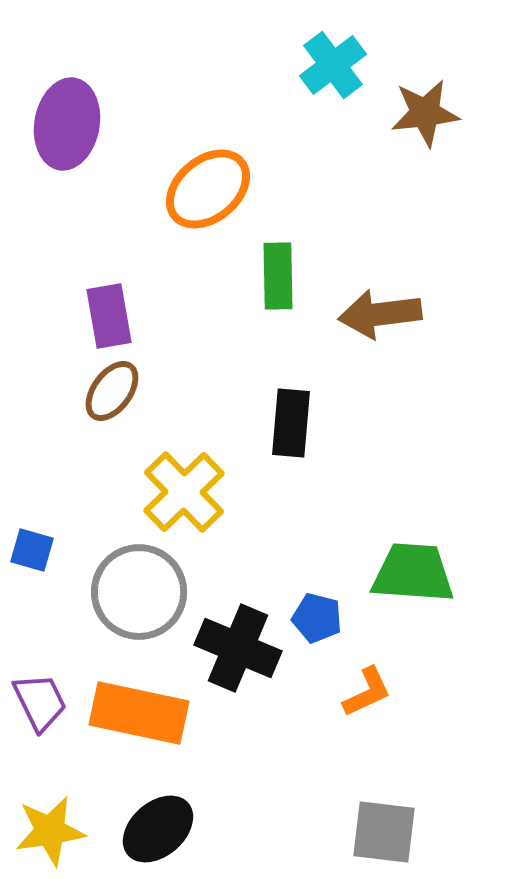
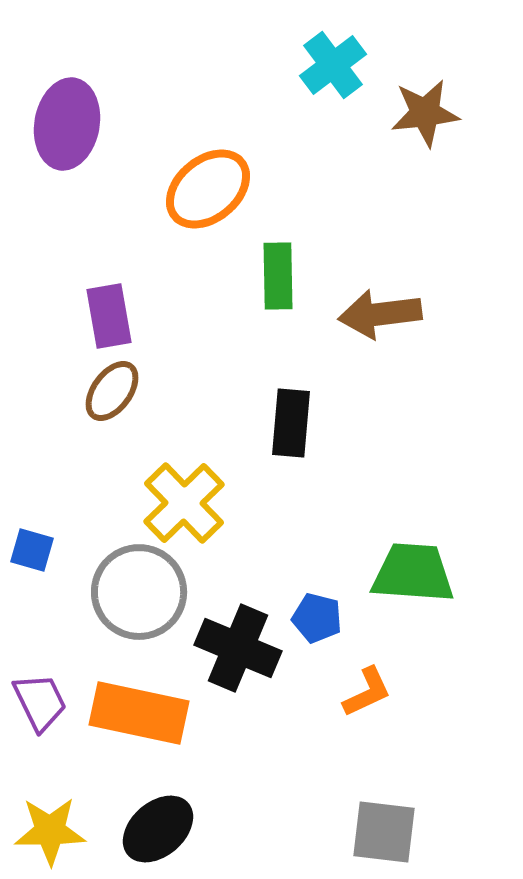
yellow cross: moved 11 px down
yellow star: rotated 8 degrees clockwise
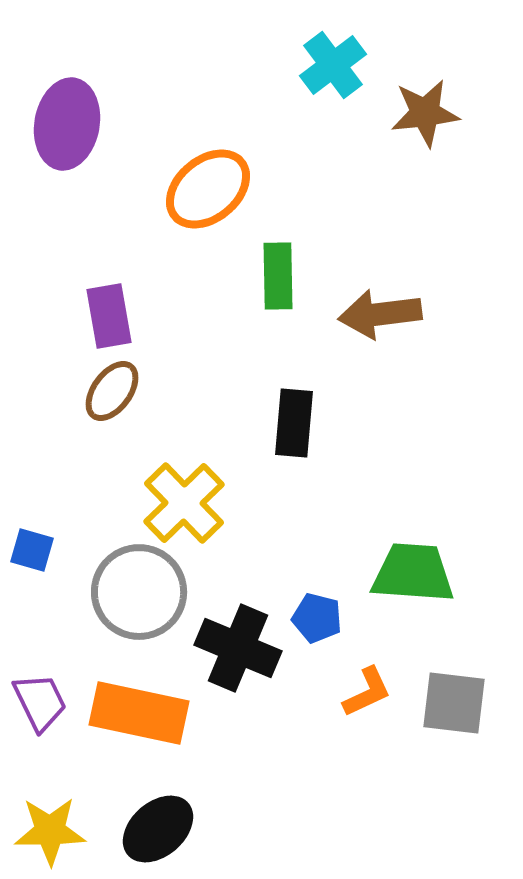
black rectangle: moved 3 px right
gray square: moved 70 px right, 129 px up
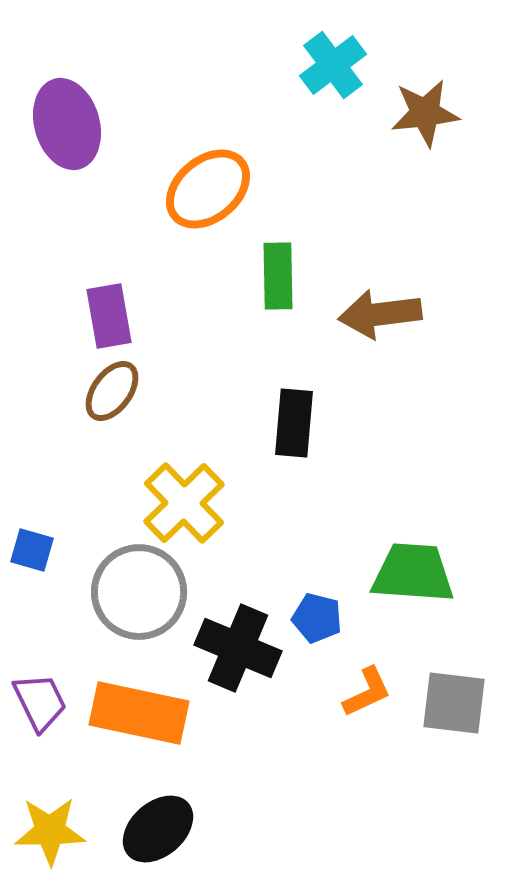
purple ellipse: rotated 26 degrees counterclockwise
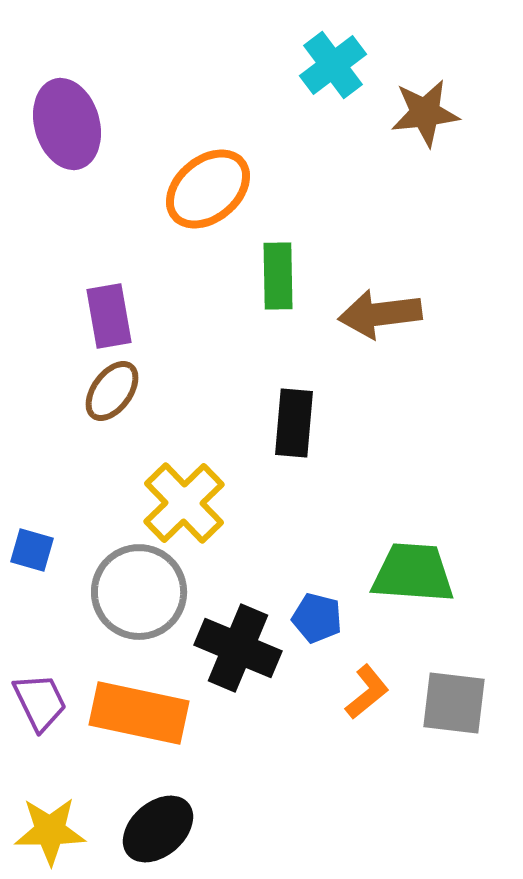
orange L-shape: rotated 14 degrees counterclockwise
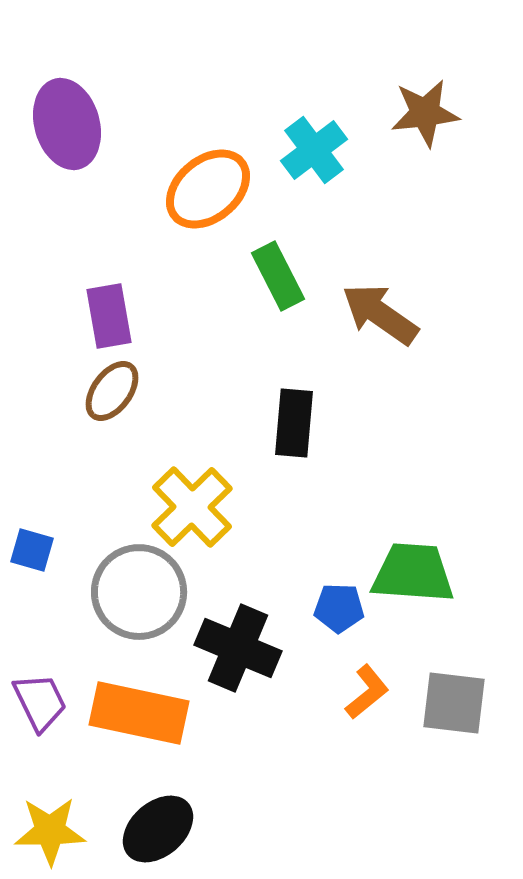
cyan cross: moved 19 px left, 85 px down
green rectangle: rotated 26 degrees counterclockwise
brown arrow: rotated 42 degrees clockwise
yellow cross: moved 8 px right, 4 px down
blue pentagon: moved 22 px right, 10 px up; rotated 12 degrees counterclockwise
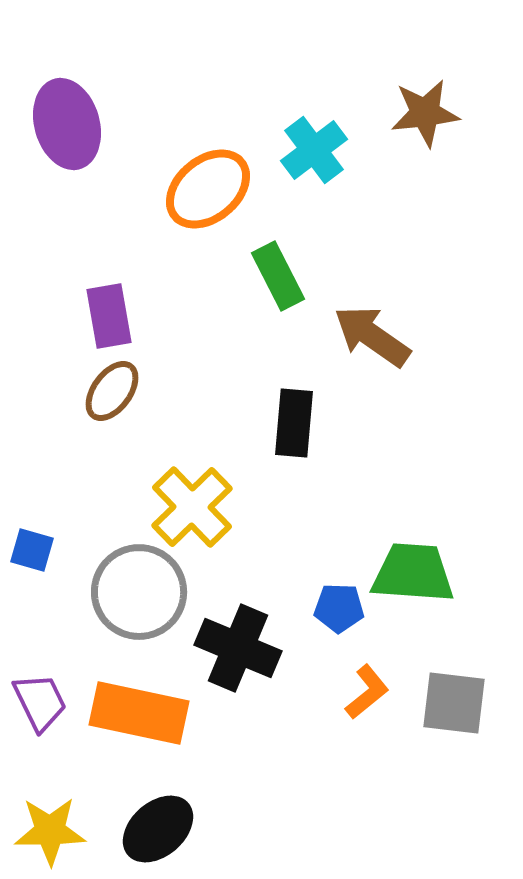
brown arrow: moved 8 px left, 22 px down
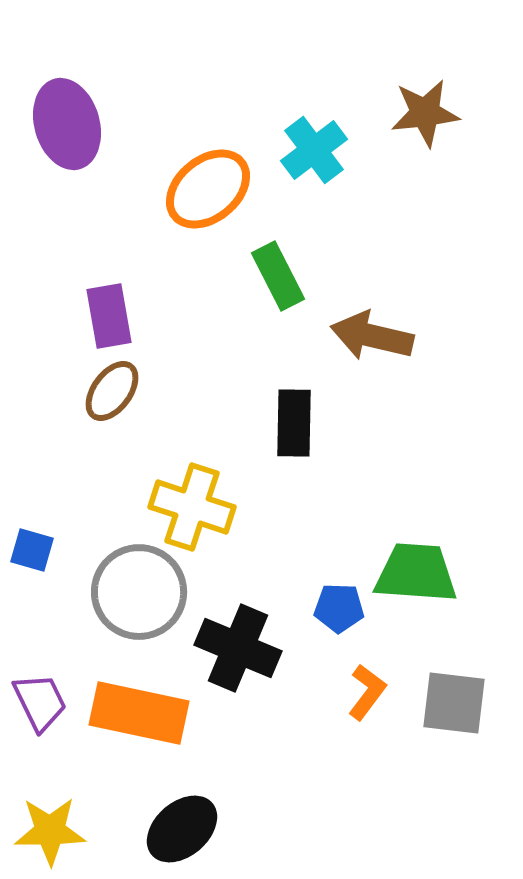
brown arrow: rotated 22 degrees counterclockwise
black rectangle: rotated 4 degrees counterclockwise
yellow cross: rotated 28 degrees counterclockwise
green trapezoid: moved 3 px right
orange L-shape: rotated 14 degrees counterclockwise
black ellipse: moved 24 px right
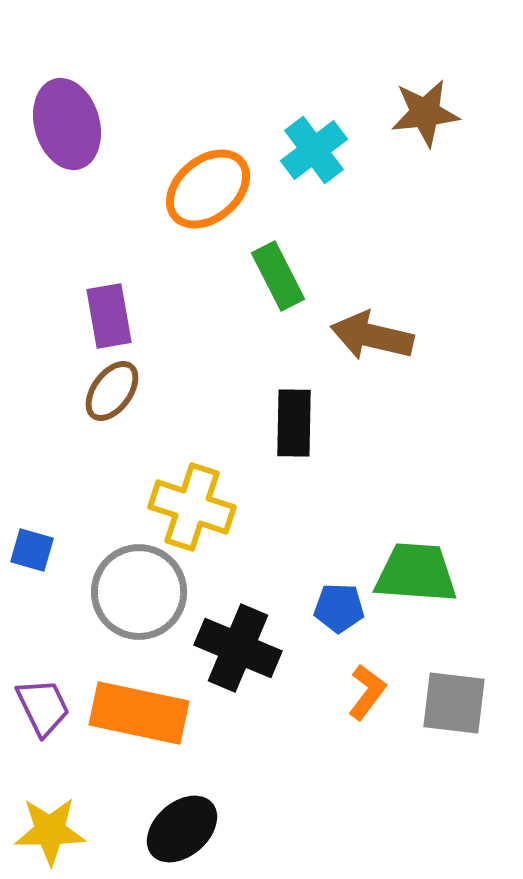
purple trapezoid: moved 3 px right, 5 px down
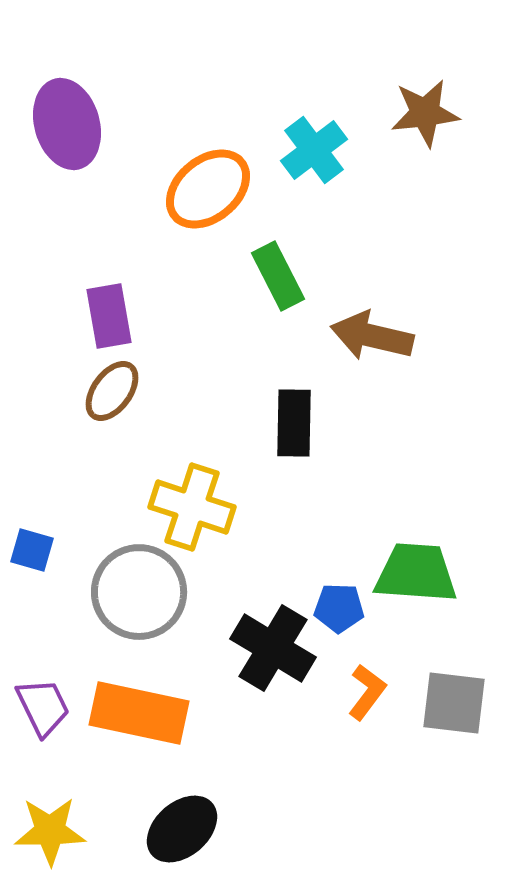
black cross: moved 35 px right; rotated 8 degrees clockwise
